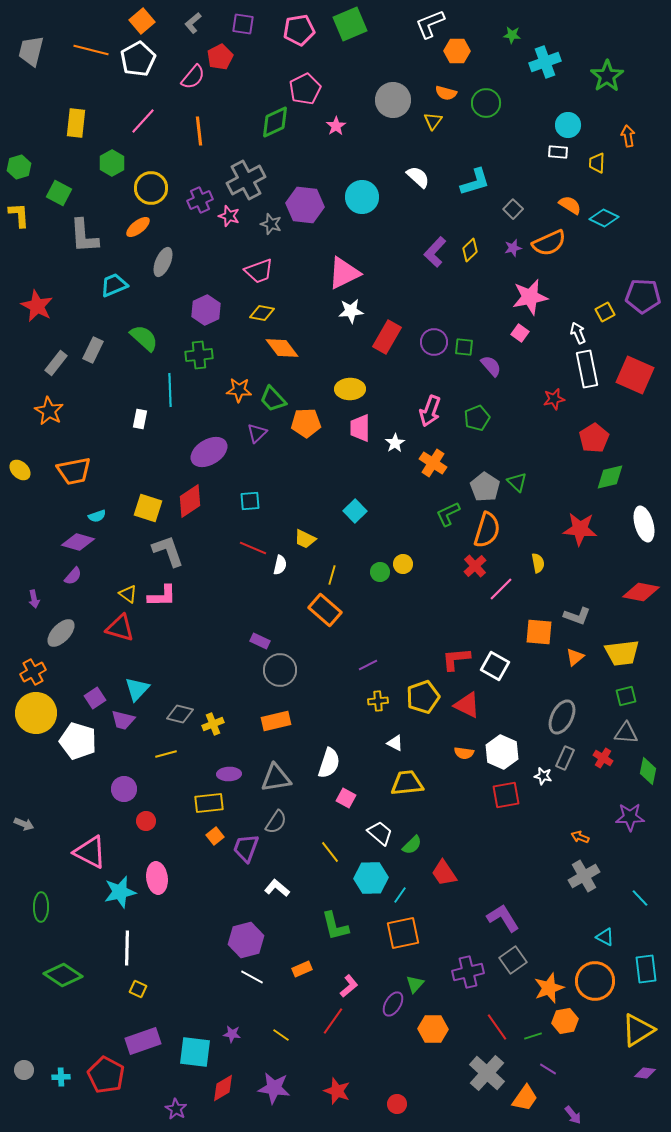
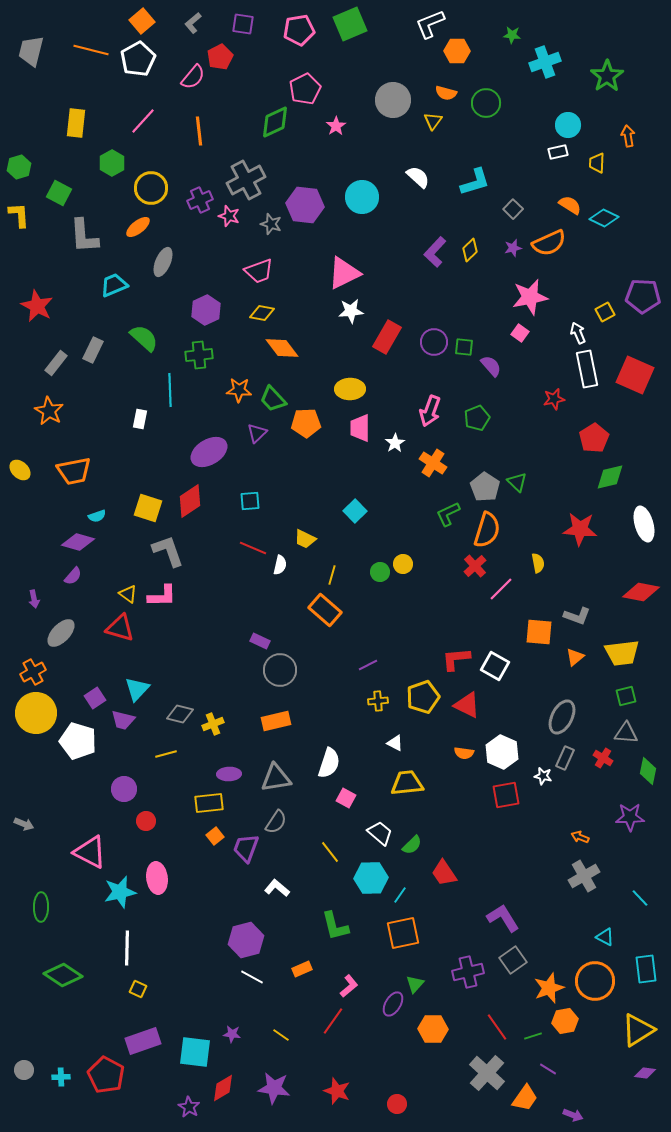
white rectangle at (558, 152): rotated 18 degrees counterclockwise
purple star at (176, 1109): moved 13 px right, 2 px up
purple arrow at (573, 1115): rotated 30 degrees counterclockwise
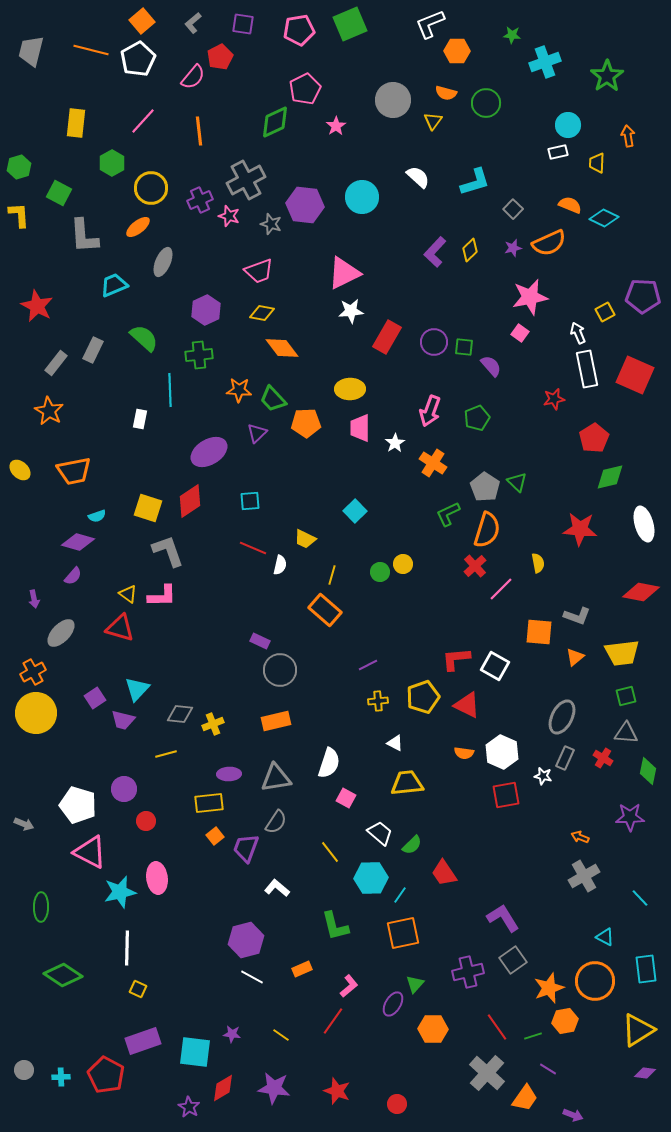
orange semicircle at (570, 205): rotated 10 degrees counterclockwise
gray diamond at (180, 714): rotated 8 degrees counterclockwise
white pentagon at (78, 741): moved 64 px down
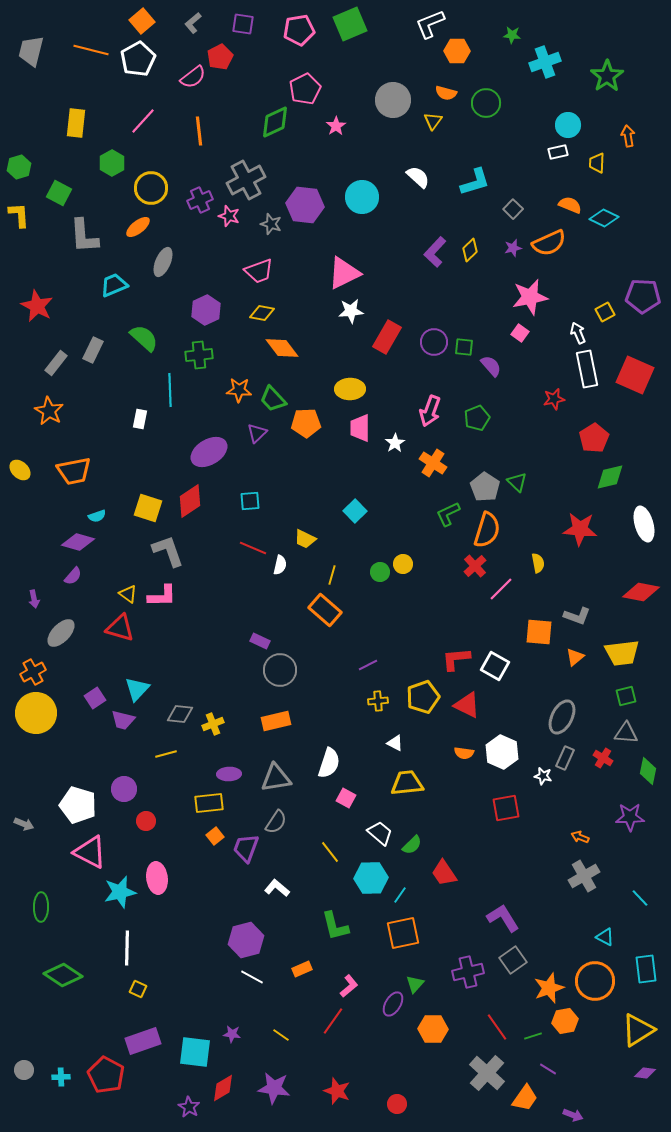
pink semicircle at (193, 77): rotated 12 degrees clockwise
red square at (506, 795): moved 13 px down
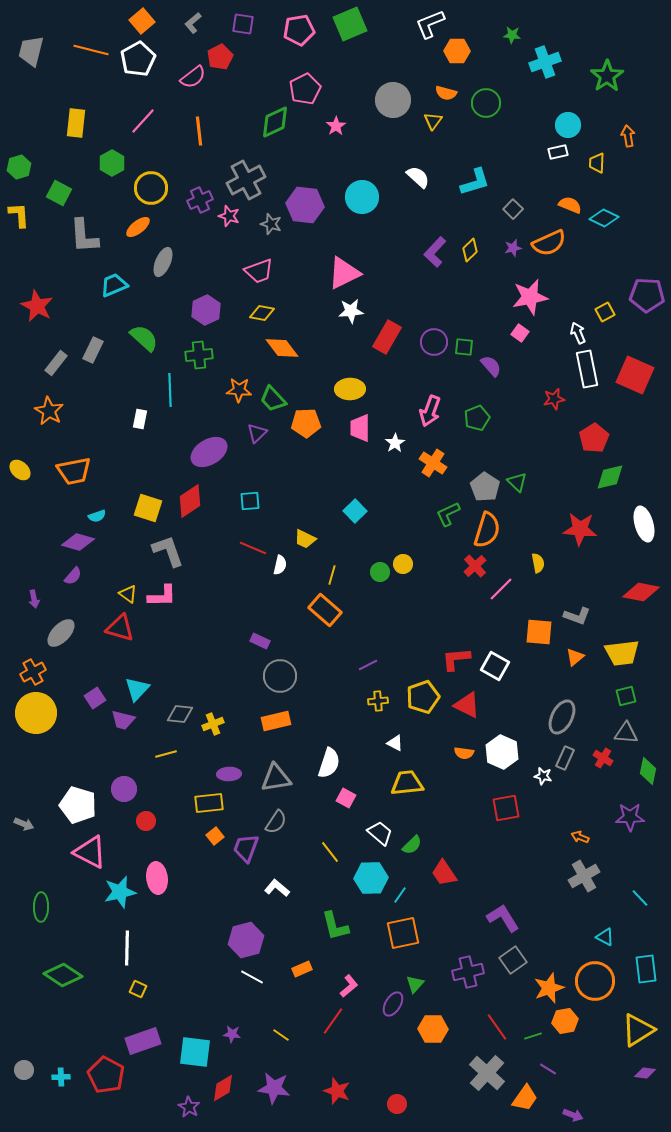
purple pentagon at (643, 296): moved 4 px right, 1 px up
gray circle at (280, 670): moved 6 px down
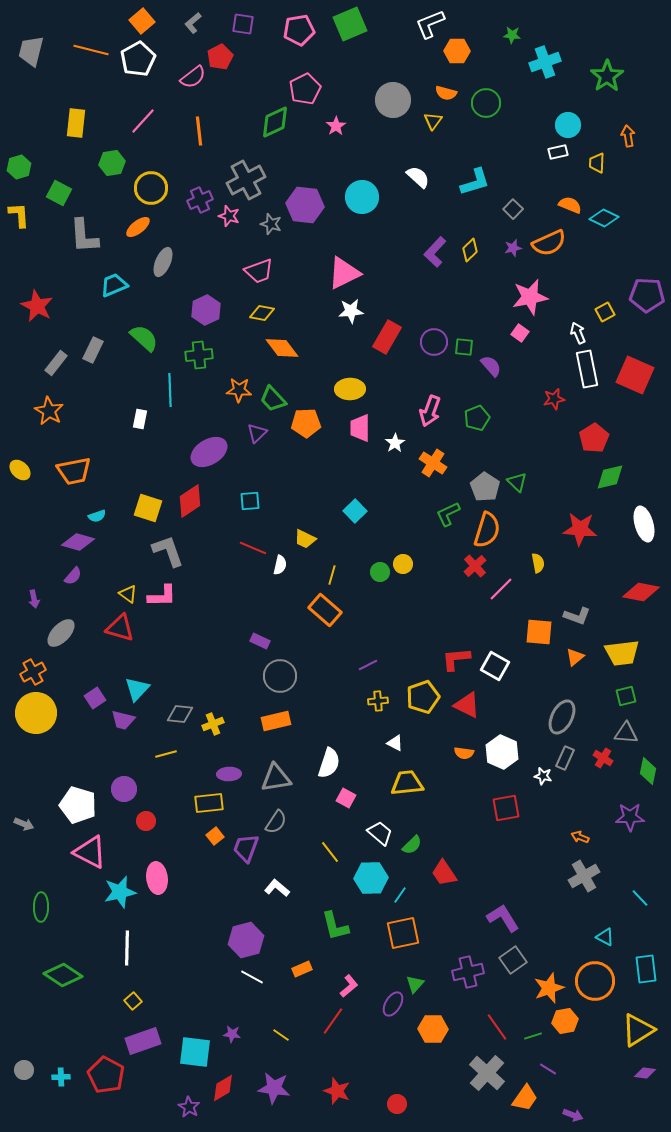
green hexagon at (112, 163): rotated 20 degrees clockwise
yellow square at (138, 989): moved 5 px left, 12 px down; rotated 24 degrees clockwise
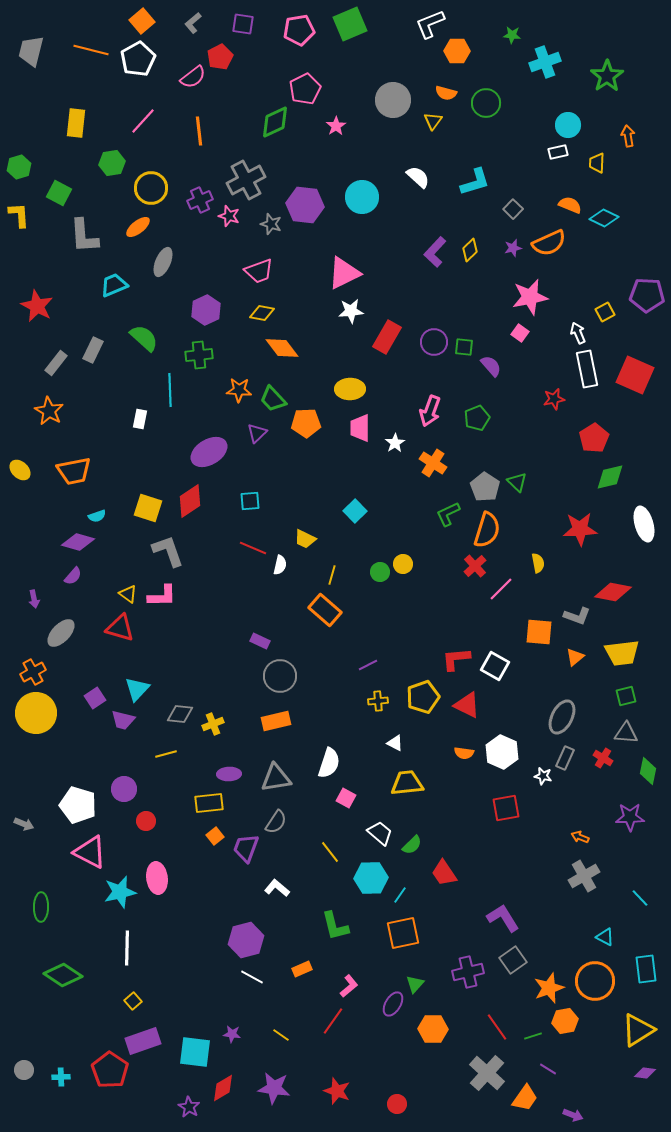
red star at (580, 529): rotated 8 degrees counterclockwise
red diamond at (641, 592): moved 28 px left
red pentagon at (106, 1075): moved 4 px right, 5 px up; rotated 6 degrees clockwise
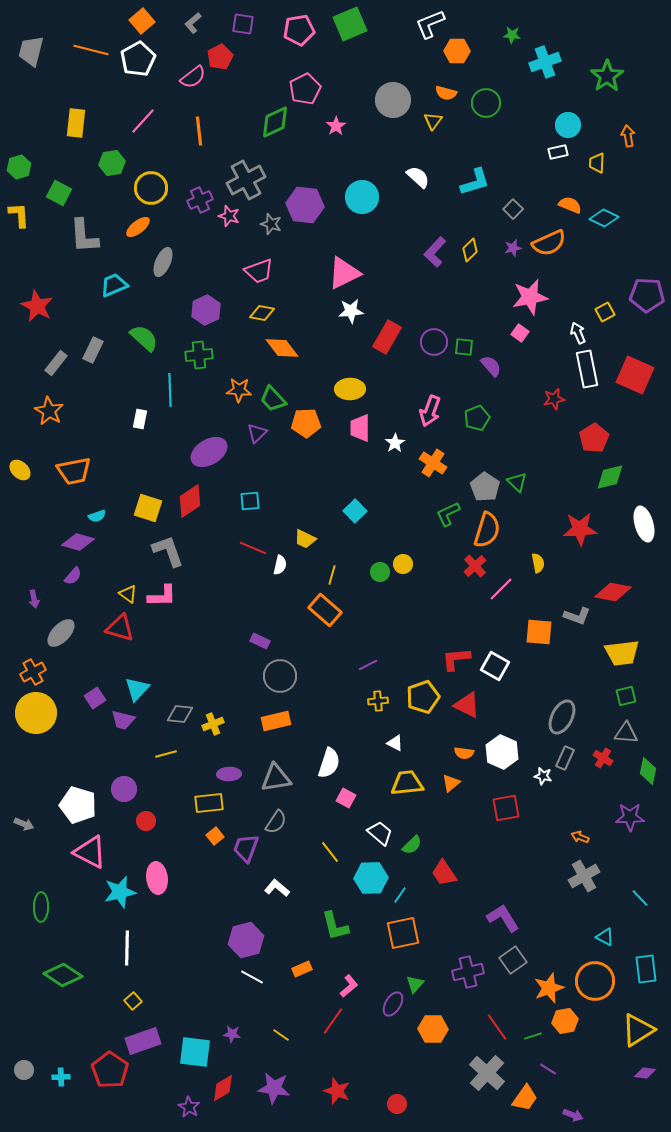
orange triangle at (575, 657): moved 124 px left, 126 px down
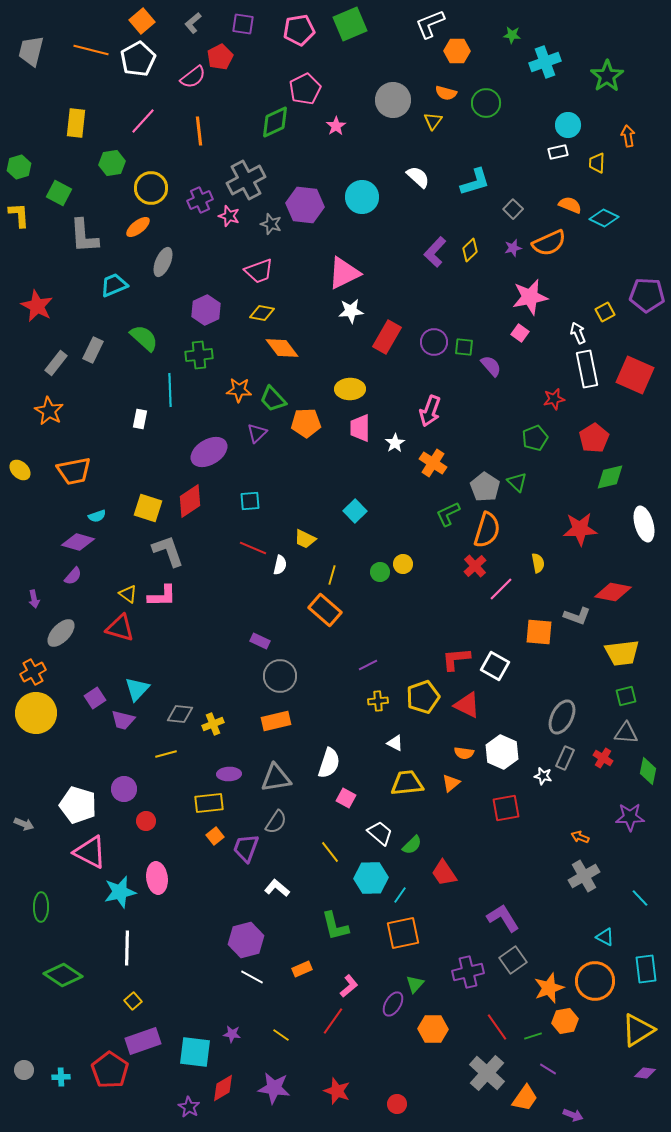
green pentagon at (477, 418): moved 58 px right, 20 px down
